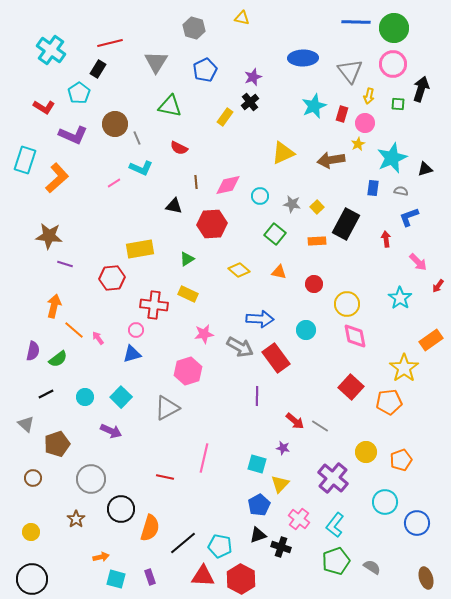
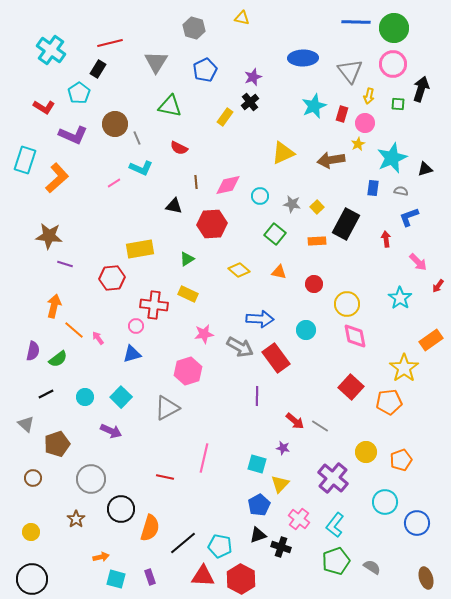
pink circle at (136, 330): moved 4 px up
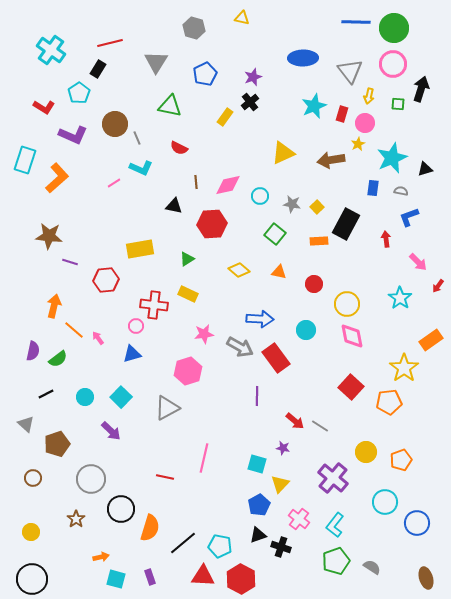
blue pentagon at (205, 70): moved 4 px down
orange rectangle at (317, 241): moved 2 px right
purple line at (65, 264): moved 5 px right, 2 px up
red hexagon at (112, 278): moved 6 px left, 2 px down
pink diamond at (355, 336): moved 3 px left
purple arrow at (111, 431): rotated 20 degrees clockwise
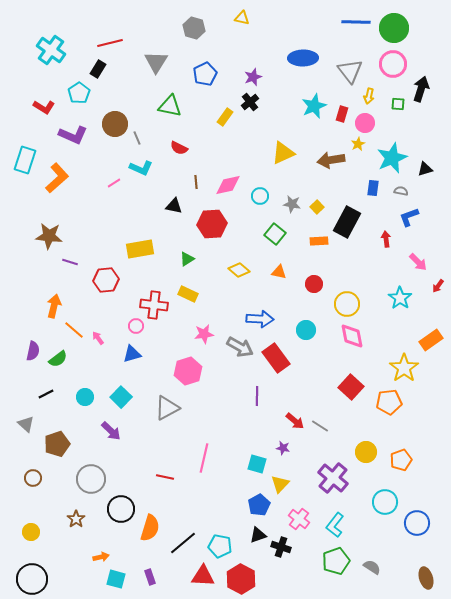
black rectangle at (346, 224): moved 1 px right, 2 px up
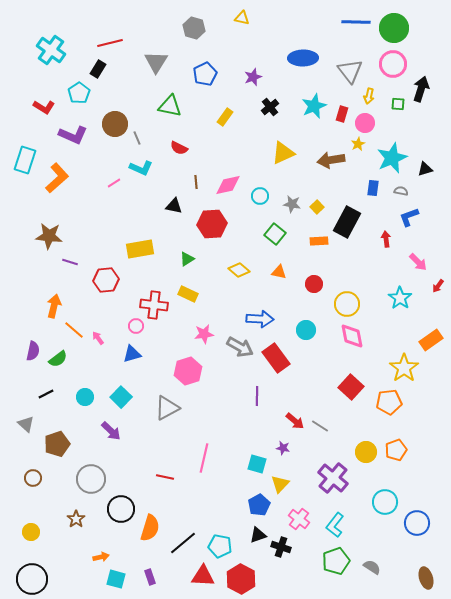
black cross at (250, 102): moved 20 px right, 5 px down
orange pentagon at (401, 460): moved 5 px left, 10 px up
